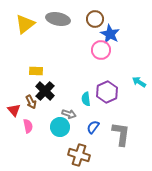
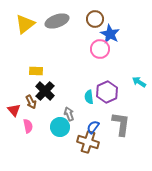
gray ellipse: moved 1 px left, 2 px down; rotated 30 degrees counterclockwise
pink circle: moved 1 px left, 1 px up
cyan semicircle: moved 3 px right, 2 px up
gray arrow: rotated 128 degrees counterclockwise
gray L-shape: moved 10 px up
brown cross: moved 9 px right, 13 px up
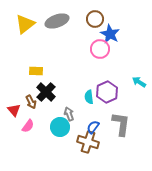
black cross: moved 1 px right, 1 px down
pink semicircle: rotated 48 degrees clockwise
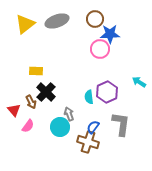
blue star: rotated 30 degrees counterclockwise
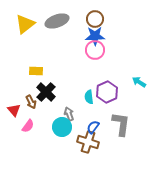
blue star: moved 15 px left, 2 px down
pink circle: moved 5 px left, 1 px down
cyan circle: moved 2 px right
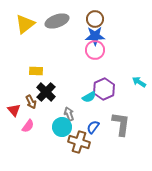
purple hexagon: moved 3 px left, 3 px up
cyan semicircle: rotated 112 degrees counterclockwise
brown cross: moved 9 px left
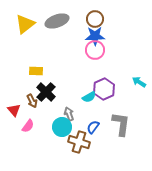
brown arrow: moved 1 px right, 1 px up
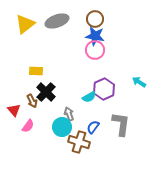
blue star: rotated 12 degrees clockwise
